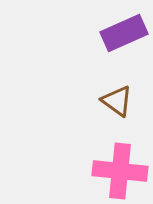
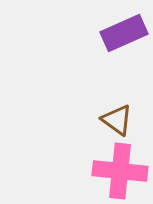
brown triangle: moved 19 px down
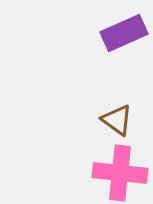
pink cross: moved 2 px down
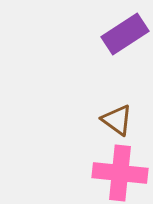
purple rectangle: moved 1 px right, 1 px down; rotated 9 degrees counterclockwise
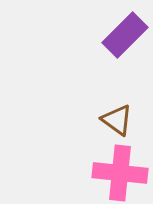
purple rectangle: moved 1 px down; rotated 12 degrees counterclockwise
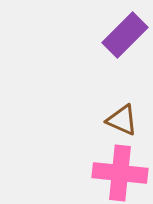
brown triangle: moved 5 px right; rotated 12 degrees counterclockwise
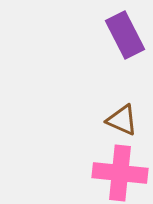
purple rectangle: rotated 72 degrees counterclockwise
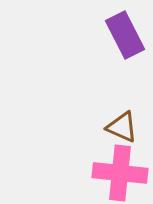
brown triangle: moved 7 px down
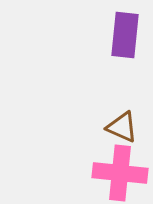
purple rectangle: rotated 33 degrees clockwise
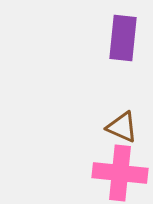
purple rectangle: moved 2 px left, 3 px down
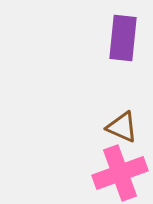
pink cross: rotated 26 degrees counterclockwise
